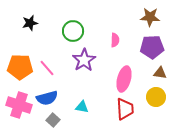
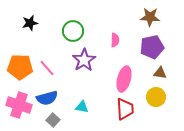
purple pentagon: rotated 10 degrees counterclockwise
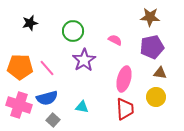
pink semicircle: rotated 64 degrees counterclockwise
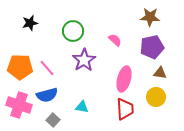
pink semicircle: rotated 16 degrees clockwise
blue semicircle: moved 3 px up
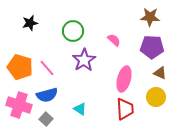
pink semicircle: moved 1 px left
purple pentagon: rotated 15 degrees clockwise
orange pentagon: rotated 15 degrees clockwise
brown triangle: rotated 16 degrees clockwise
cyan triangle: moved 2 px left, 2 px down; rotated 24 degrees clockwise
gray square: moved 7 px left, 1 px up
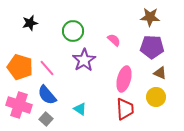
blue semicircle: rotated 65 degrees clockwise
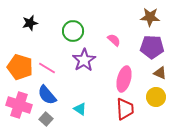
pink line: rotated 18 degrees counterclockwise
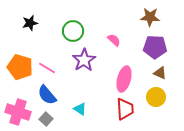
purple pentagon: moved 3 px right
pink cross: moved 1 px left, 7 px down
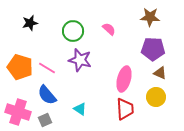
pink semicircle: moved 5 px left, 11 px up
purple pentagon: moved 2 px left, 2 px down
purple star: moved 4 px left; rotated 25 degrees counterclockwise
gray square: moved 1 px left, 1 px down; rotated 24 degrees clockwise
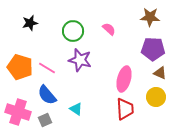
cyan triangle: moved 4 px left
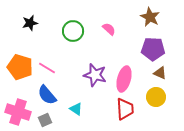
brown star: rotated 24 degrees clockwise
purple star: moved 15 px right, 15 px down
